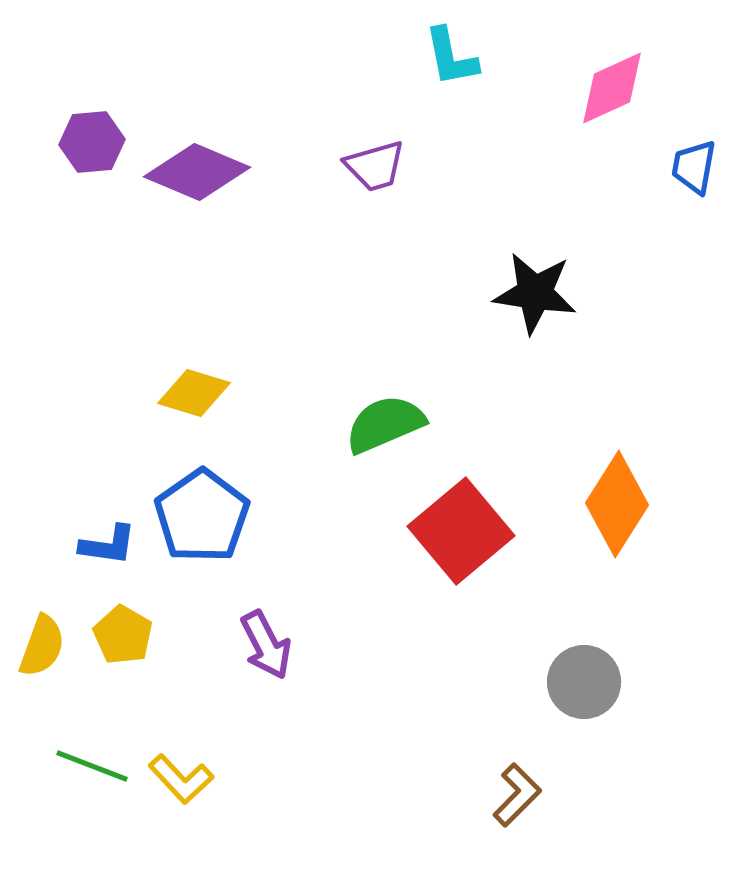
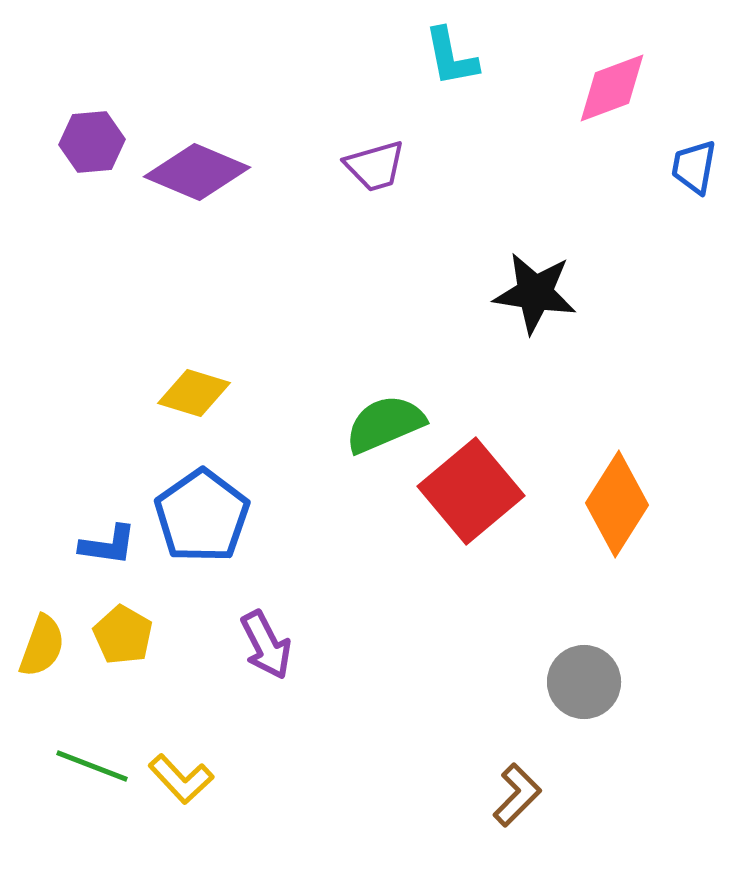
pink diamond: rotated 4 degrees clockwise
red square: moved 10 px right, 40 px up
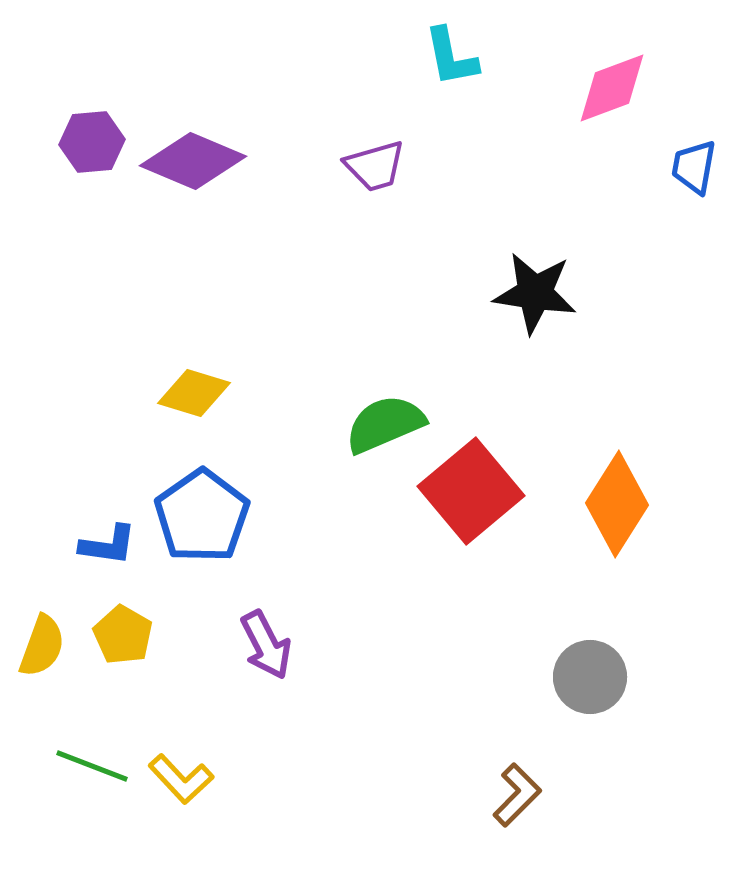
purple diamond: moved 4 px left, 11 px up
gray circle: moved 6 px right, 5 px up
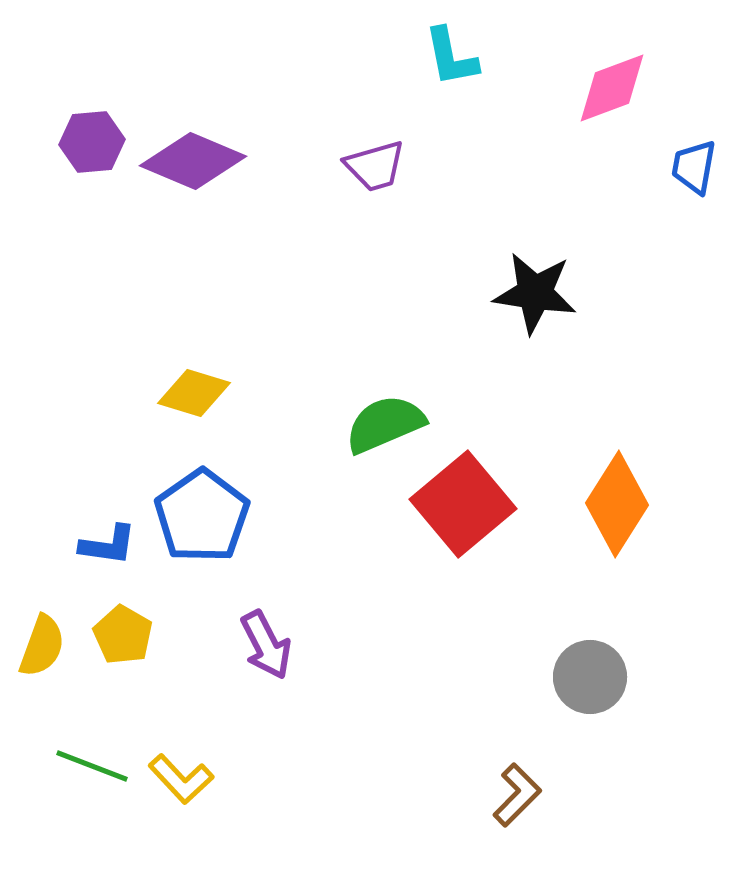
red square: moved 8 px left, 13 px down
